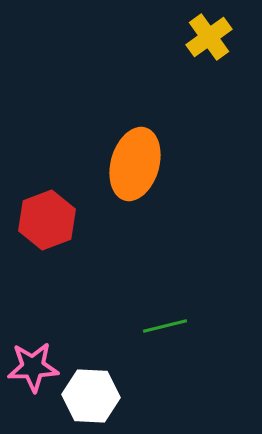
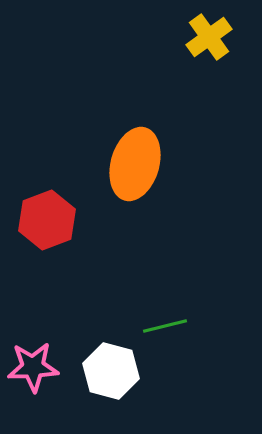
white hexagon: moved 20 px right, 25 px up; rotated 12 degrees clockwise
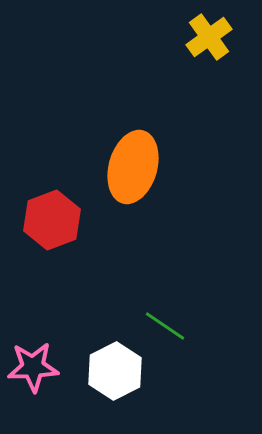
orange ellipse: moved 2 px left, 3 px down
red hexagon: moved 5 px right
green line: rotated 48 degrees clockwise
white hexagon: moved 4 px right; rotated 18 degrees clockwise
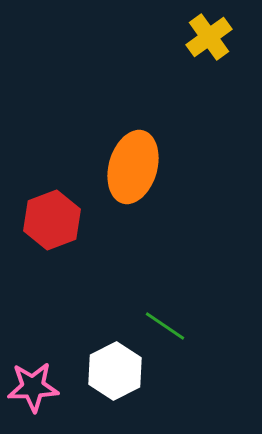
pink star: moved 20 px down
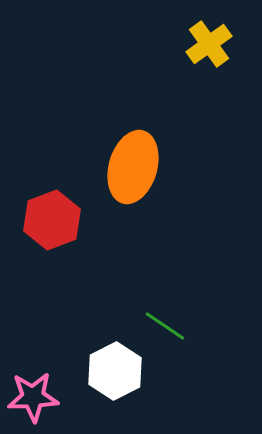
yellow cross: moved 7 px down
pink star: moved 10 px down
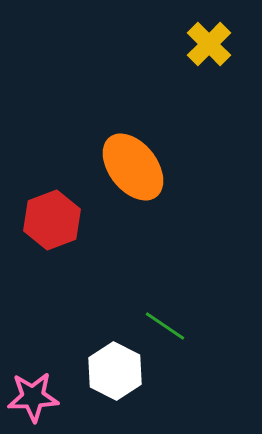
yellow cross: rotated 9 degrees counterclockwise
orange ellipse: rotated 54 degrees counterclockwise
white hexagon: rotated 6 degrees counterclockwise
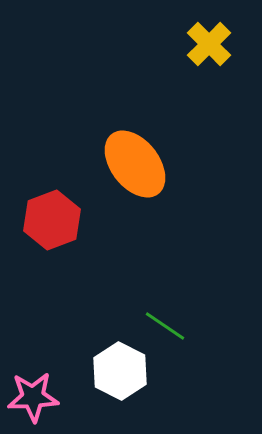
orange ellipse: moved 2 px right, 3 px up
white hexagon: moved 5 px right
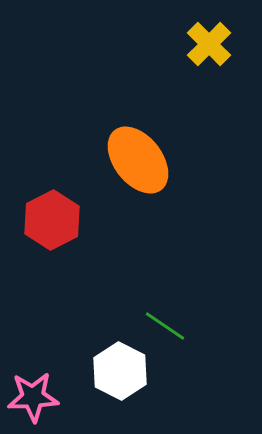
orange ellipse: moved 3 px right, 4 px up
red hexagon: rotated 6 degrees counterclockwise
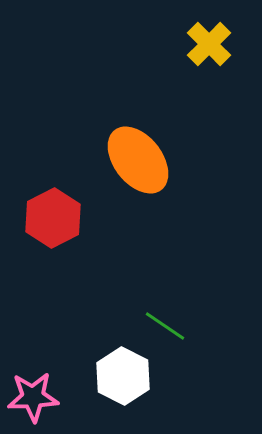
red hexagon: moved 1 px right, 2 px up
white hexagon: moved 3 px right, 5 px down
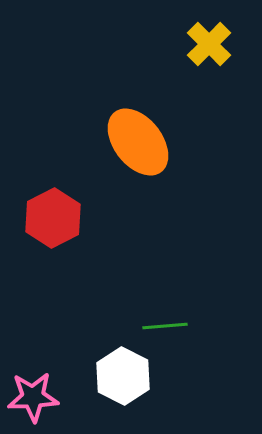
orange ellipse: moved 18 px up
green line: rotated 39 degrees counterclockwise
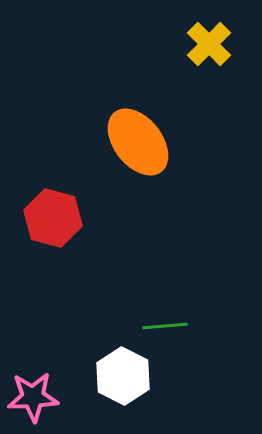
red hexagon: rotated 18 degrees counterclockwise
